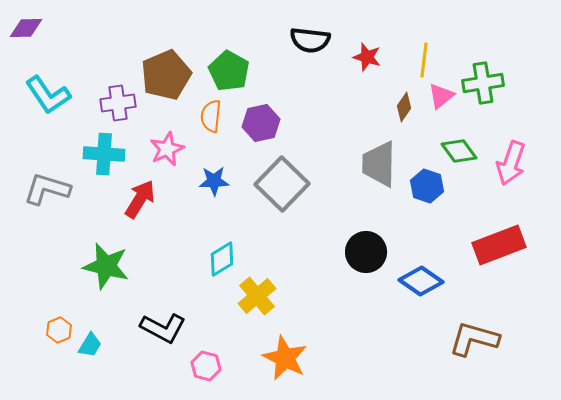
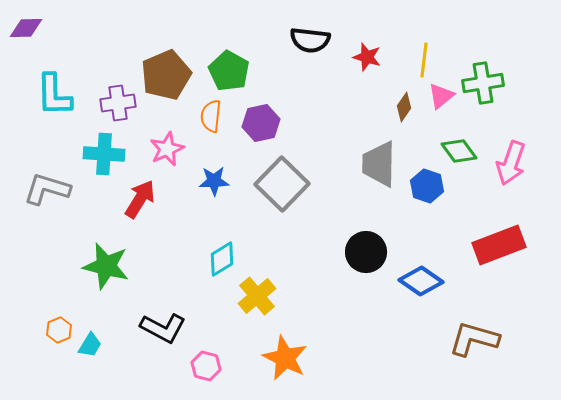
cyan L-shape: moved 6 px right; rotated 33 degrees clockwise
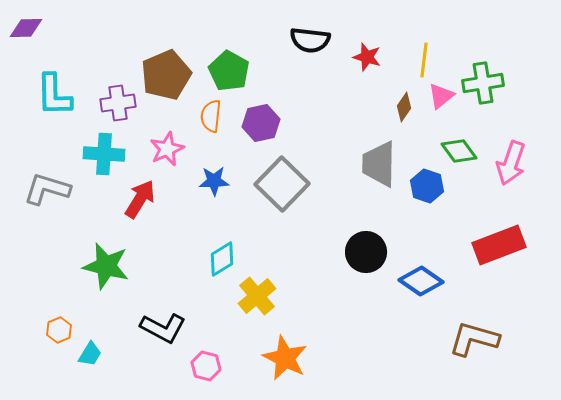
cyan trapezoid: moved 9 px down
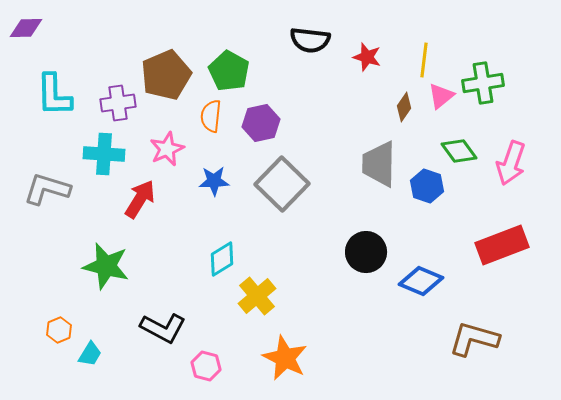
red rectangle: moved 3 px right
blue diamond: rotated 12 degrees counterclockwise
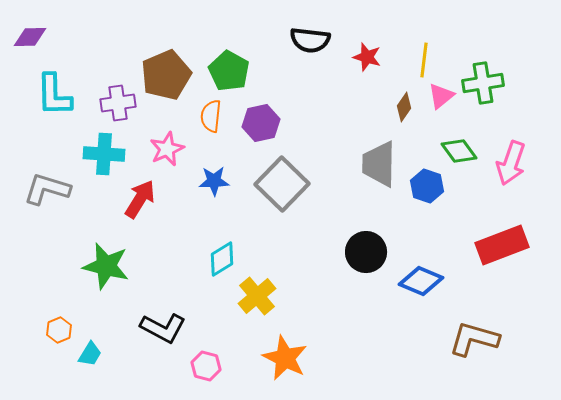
purple diamond: moved 4 px right, 9 px down
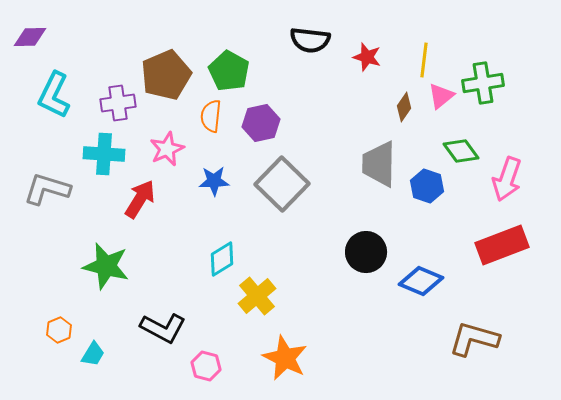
cyan L-shape: rotated 27 degrees clockwise
green diamond: moved 2 px right
pink arrow: moved 4 px left, 16 px down
cyan trapezoid: moved 3 px right
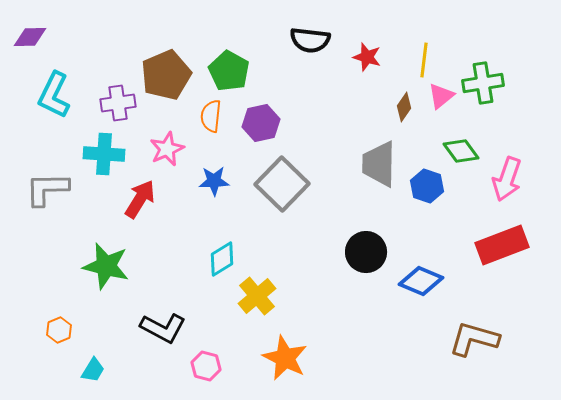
gray L-shape: rotated 18 degrees counterclockwise
cyan trapezoid: moved 16 px down
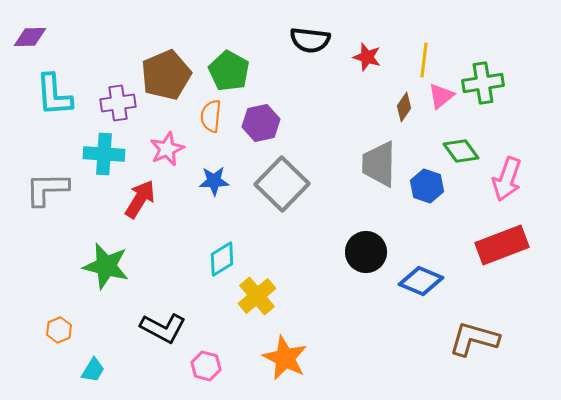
cyan L-shape: rotated 30 degrees counterclockwise
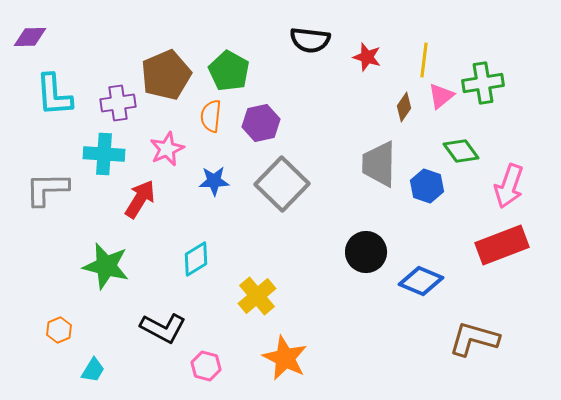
pink arrow: moved 2 px right, 7 px down
cyan diamond: moved 26 px left
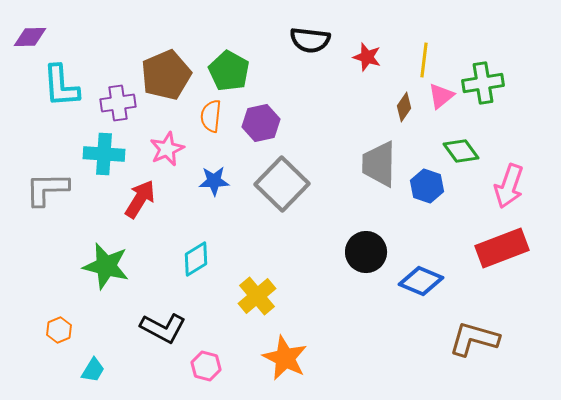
cyan L-shape: moved 7 px right, 9 px up
red rectangle: moved 3 px down
